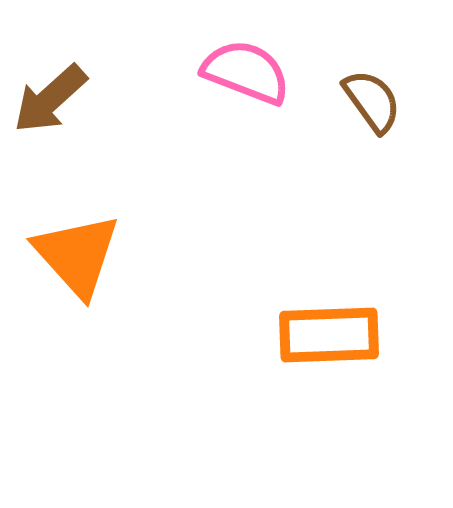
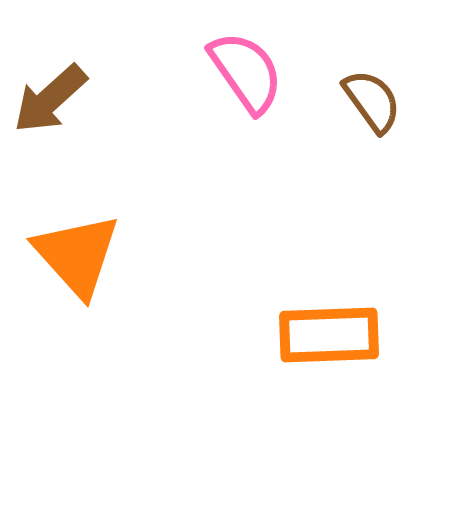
pink semicircle: rotated 34 degrees clockwise
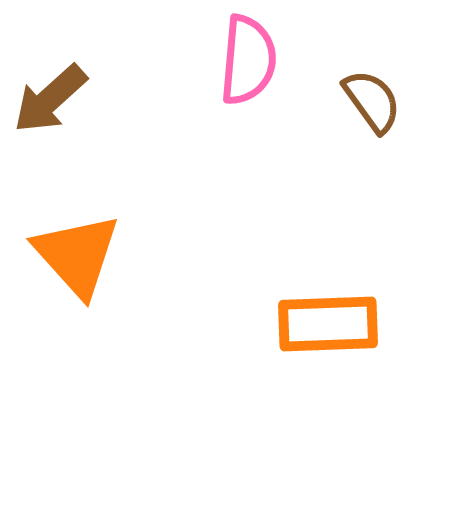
pink semicircle: moved 2 px right, 12 px up; rotated 40 degrees clockwise
orange rectangle: moved 1 px left, 11 px up
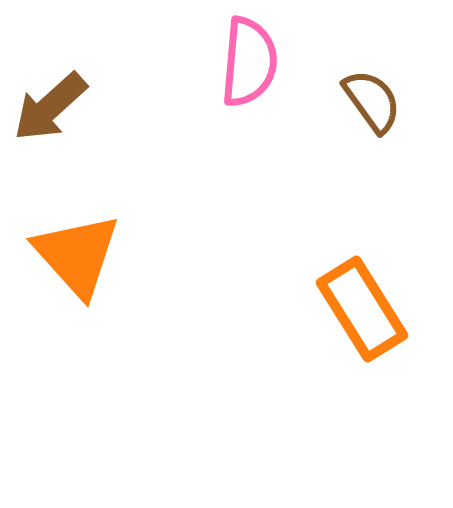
pink semicircle: moved 1 px right, 2 px down
brown arrow: moved 8 px down
orange rectangle: moved 34 px right, 15 px up; rotated 60 degrees clockwise
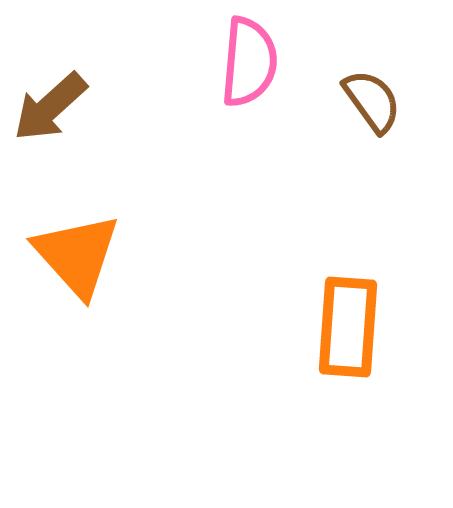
orange rectangle: moved 14 px left, 18 px down; rotated 36 degrees clockwise
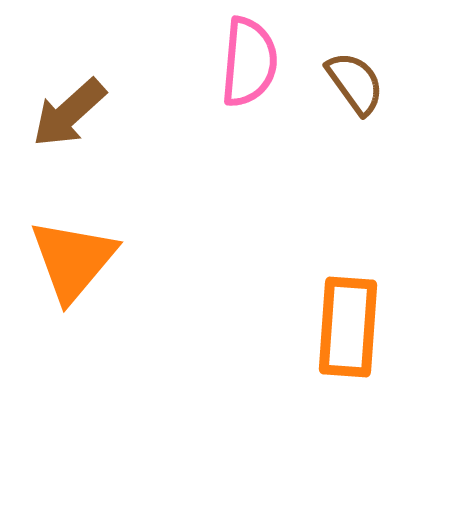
brown semicircle: moved 17 px left, 18 px up
brown arrow: moved 19 px right, 6 px down
orange triangle: moved 4 px left, 5 px down; rotated 22 degrees clockwise
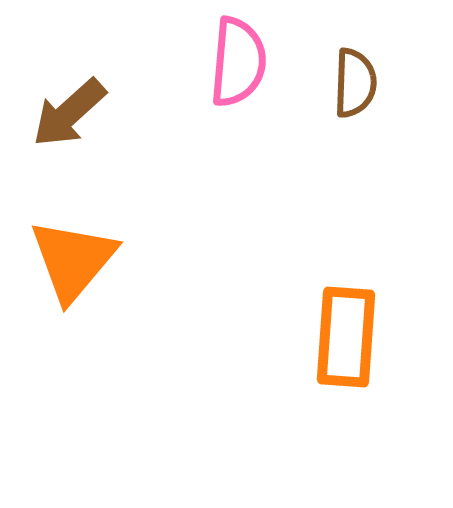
pink semicircle: moved 11 px left
brown semicircle: rotated 38 degrees clockwise
orange rectangle: moved 2 px left, 10 px down
